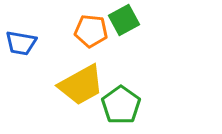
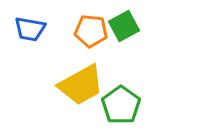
green square: moved 6 px down
blue trapezoid: moved 9 px right, 14 px up
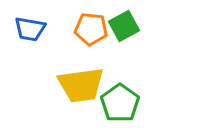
orange pentagon: moved 2 px up
yellow trapezoid: rotated 21 degrees clockwise
green pentagon: moved 1 px left, 2 px up
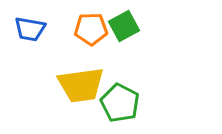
orange pentagon: rotated 8 degrees counterclockwise
green pentagon: rotated 9 degrees counterclockwise
